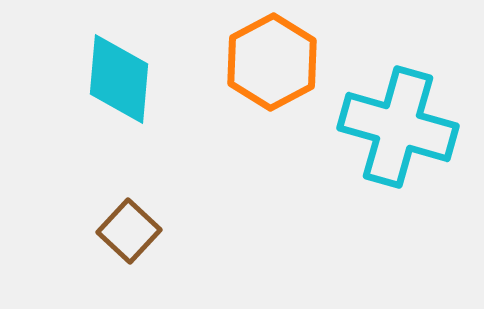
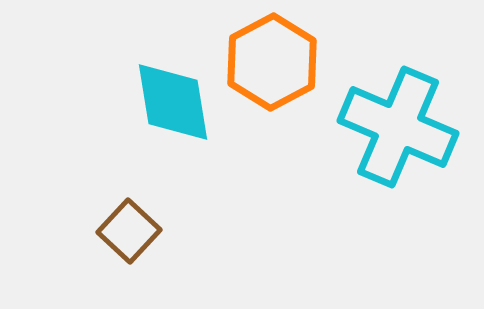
cyan diamond: moved 54 px right, 23 px down; rotated 14 degrees counterclockwise
cyan cross: rotated 7 degrees clockwise
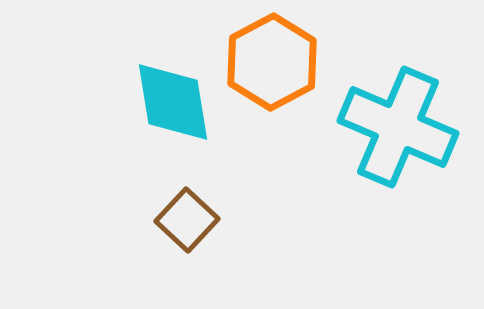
brown square: moved 58 px right, 11 px up
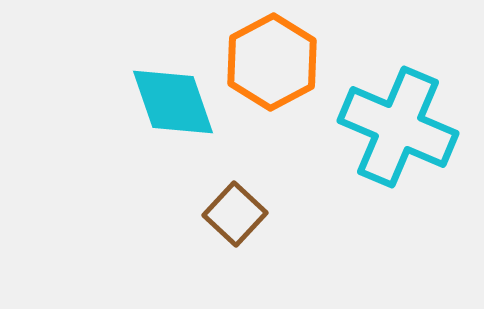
cyan diamond: rotated 10 degrees counterclockwise
brown square: moved 48 px right, 6 px up
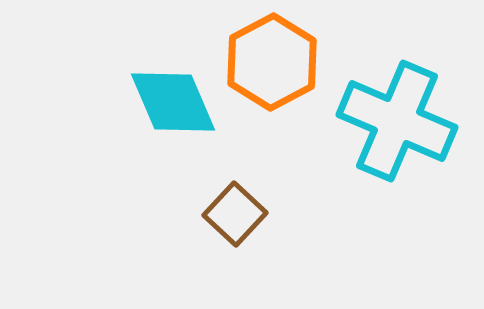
cyan diamond: rotated 4 degrees counterclockwise
cyan cross: moved 1 px left, 6 px up
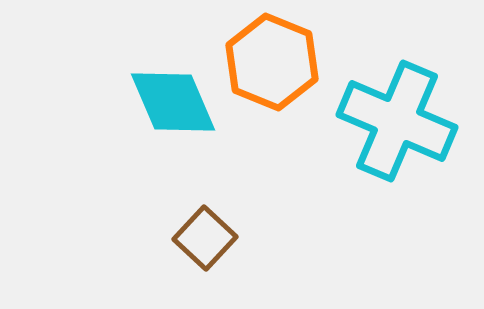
orange hexagon: rotated 10 degrees counterclockwise
brown square: moved 30 px left, 24 px down
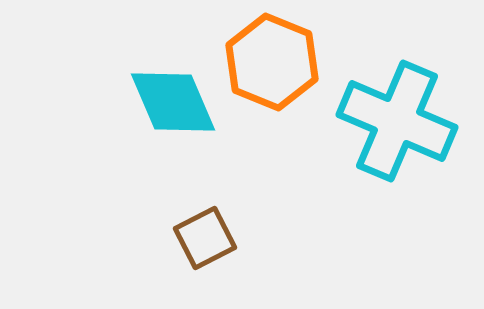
brown square: rotated 20 degrees clockwise
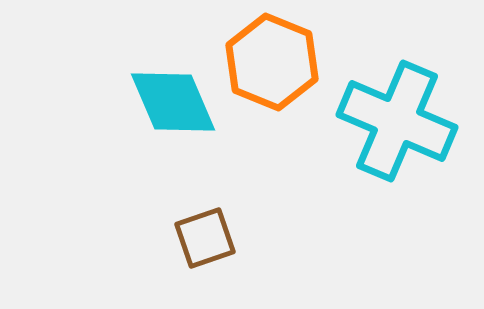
brown square: rotated 8 degrees clockwise
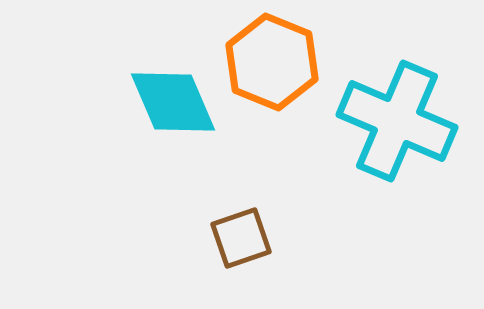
brown square: moved 36 px right
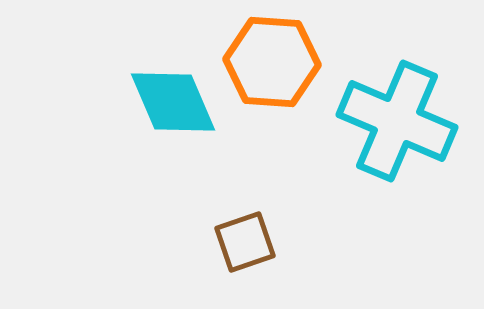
orange hexagon: rotated 18 degrees counterclockwise
brown square: moved 4 px right, 4 px down
